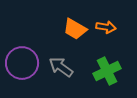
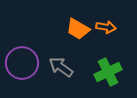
orange trapezoid: moved 3 px right
green cross: moved 1 px right, 1 px down
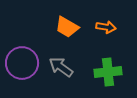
orange trapezoid: moved 11 px left, 2 px up
green cross: rotated 20 degrees clockwise
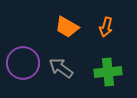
orange arrow: rotated 96 degrees clockwise
purple circle: moved 1 px right
gray arrow: moved 1 px down
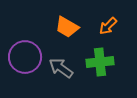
orange arrow: moved 2 px right, 1 px up; rotated 30 degrees clockwise
purple circle: moved 2 px right, 6 px up
green cross: moved 8 px left, 10 px up
